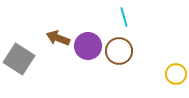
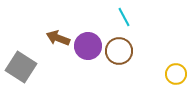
cyan line: rotated 12 degrees counterclockwise
gray square: moved 2 px right, 8 px down
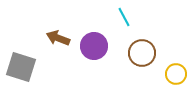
purple circle: moved 6 px right
brown circle: moved 23 px right, 2 px down
gray square: rotated 16 degrees counterclockwise
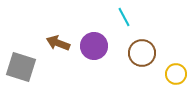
brown arrow: moved 5 px down
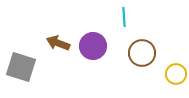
cyan line: rotated 24 degrees clockwise
purple circle: moved 1 px left
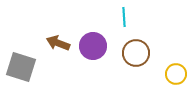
brown circle: moved 6 px left
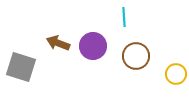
brown circle: moved 3 px down
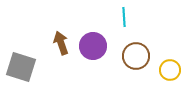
brown arrow: moved 3 px right; rotated 50 degrees clockwise
yellow circle: moved 6 px left, 4 px up
